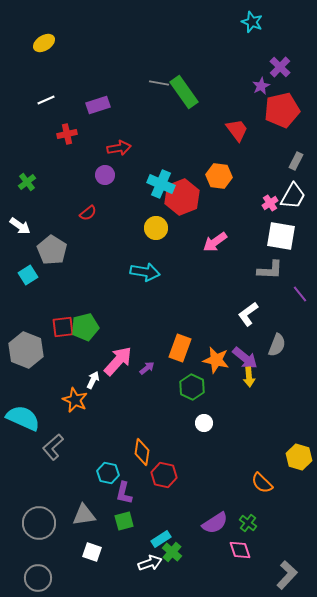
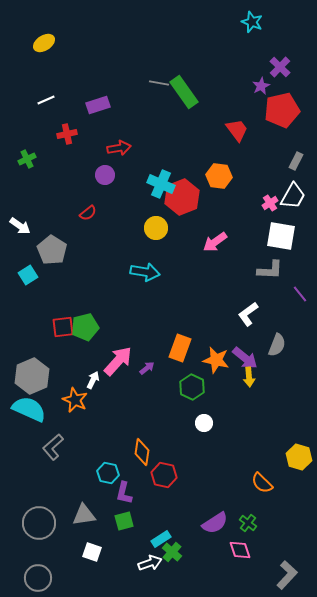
green cross at (27, 182): moved 23 px up; rotated 12 degrees clockwise
gray hexagon at (26, 350): moved 6 px right, 26 px down; rotated 16 degrees clockwise
cyan semicircle at (23, 418): moved 6 px right, 9 px up
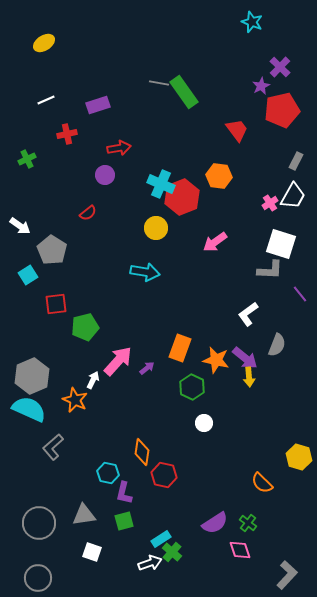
white square at (281, 236): moved 8 px down; rotated 8 degrees clockwise
red square at (63, 327): moved 7 px left, 23 px up
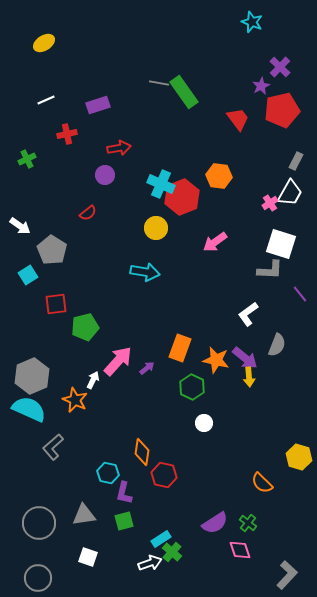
red trapezoid at (237, 130): moved 1 px right, 11 px up
white trapezoid at (293, 196): moved 3 px left, 3 px up
white square at (92, 552): moved 4 px left, 5 px down
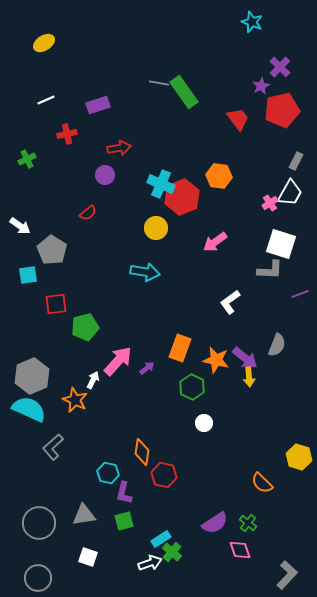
cyan square at (28, 275): rotated 24 degrees clockwise
purple line at (300, 294): rotated 72 degrees counterclockwise
white L-shape at (248, 314): moved 18 px left, 12 px up
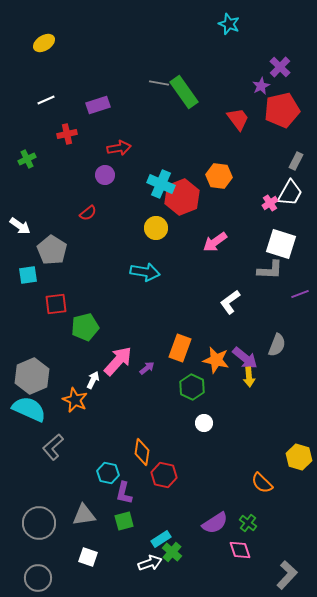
cyan star at (252, 22): moved 23 px left, 2 px down
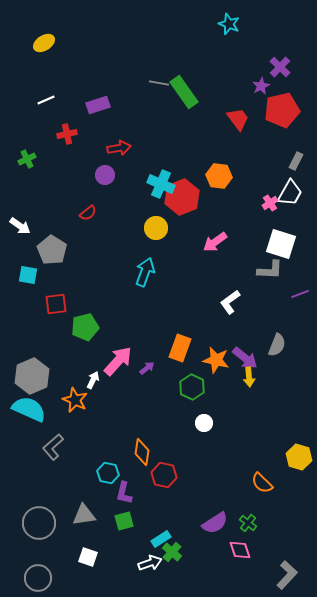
cyan arrow at (145, 272): rotated 80 degrees counterclockwise
cyan square at (28, 275): rotated 18 degrees clockwise
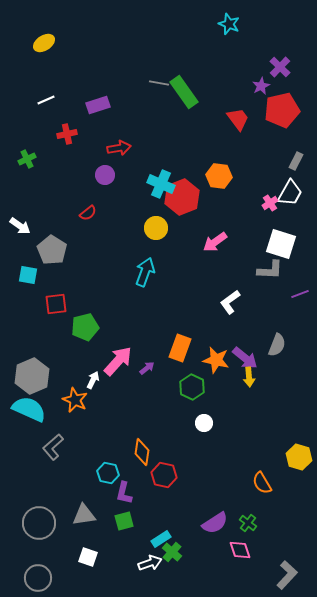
orange semicircle at (262, 483): rotated 15 degrees clockwise
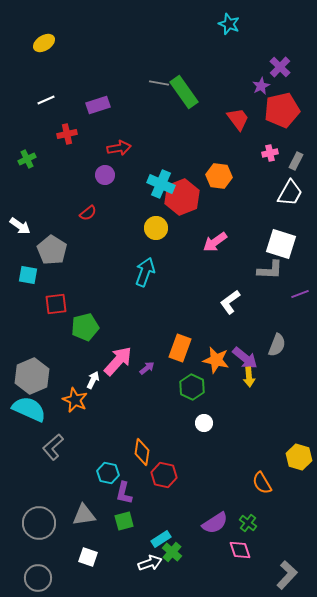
pink cross at (270, 203): moved 50 px up; rotated 21 degrees clockwise
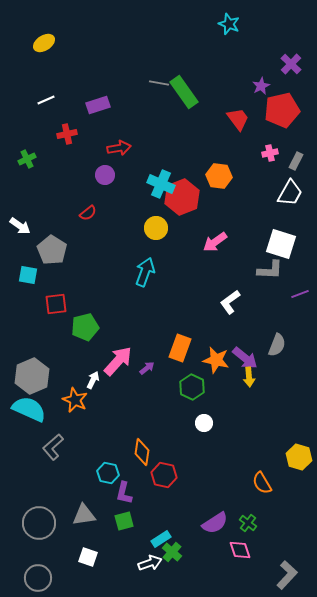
purple cross at (280, 67): moved 11 px right, 3 px up
